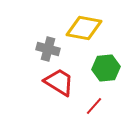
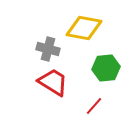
red trapezoid: moved 6 px left
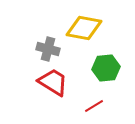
red line: rotated 18 degrees clockwise
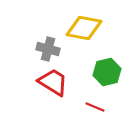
green hexagon: moved 1 px right, 4 px down; rotated 8 degrees counterclockwise
red line: moved 1 px right, 1 px down; rotated 54 degrees clockwise
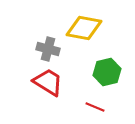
red trapezoid: moved 5 px left
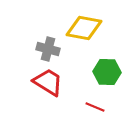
green hexagon: rotated 16 degrees clockwise
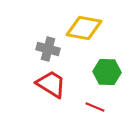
red trapezoid: moved 3 px right, 2 px down
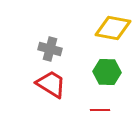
yellow diamond: moved 29 px right
gray cross: moved 2 px right
red line: moved 5 px right, 3 px down; rotated 24 degrees counterclockwise
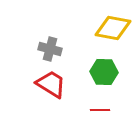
green hexagon: moved 3 px left
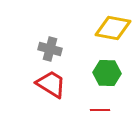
green hexagon: moved 3 px right, 1 px down
